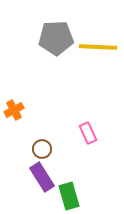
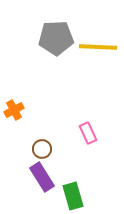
green rectangle: moved 4 px right
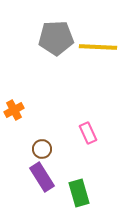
green rectangle: moved 6 px right, 3 px up
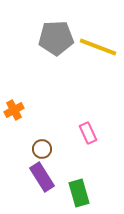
yellow line: rotated 18 degrees clockwise
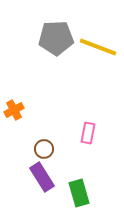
pink rectangle: rotated 35 degrees clockwise
brown circle: moved 2 px right
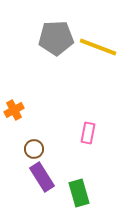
brown circle: moved 10 px left
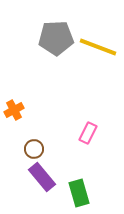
pink rectangle: rotated 15 degrees clockwise
purple rectangle: rotated 8 degrees counterclockwise
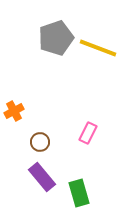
gray pentagon: rotated 16 degrees counterclockwise
yellow line: moved 1 px down
orange cross: moved 1 px down
brown circle: moved 6 px right, 7 px up
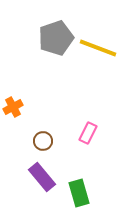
orange cross: moved 1 px left, 4 px up
brown circle: moved 3 px right, 1 px up
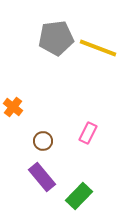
gray pentagon: rotated 12 degrees clockwise
orange cross: rotated 24 degrees counterclockwise
green rectangle: moved 3 px down; rotated 60 degrees clockwise
